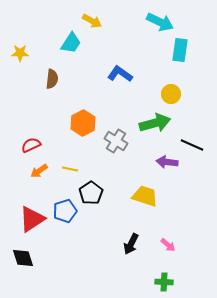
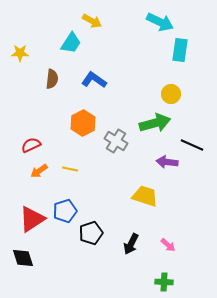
blue L-shape: moved 26 px left, 6 px down
black pentagon: moved 40 px down; rotated 15 degrees clockwise
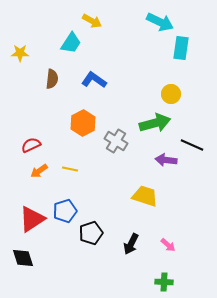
cyan rectangle: moved 1 px right, 2 px up
purple arrow: moved 1 px left, 2 px up
